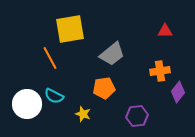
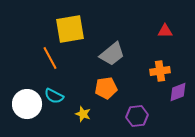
orange pentagon: moved 2 px right
purple diamond: rotated 30 degrees clockwise
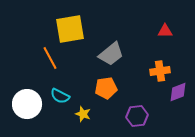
gray trapezoid: moved 1 px left
cyan semicircle: moved 6 px right
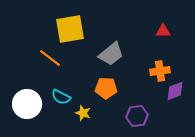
red triangle: moved 2 px left
orange line: rotated 25 degrees counterclockwise
orange pentagon: rotated 10 degrees clockwise
purple diamond: moved 3 px left, 1 px up
cyan semicircle: moved 1 px right, 1 px down
yellow star: moved 1 px up
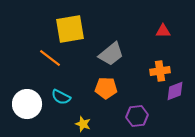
yellow star: moved 11 px down
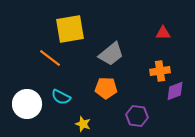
red triangle: moved 2 px down
purple hexagon: rotated 15 degrees clockwise
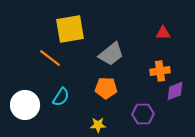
cyan semicircle: rotated 84 degrees counterclockwise
white circle: moved 2 px left, 1 px down
purple hexagon: moved 6 px right, 2 px up; rotated 10 degrees counterclockwise
yellow star: moved 15 px right, 1 px down; rotated 21 degrees counterclockwise
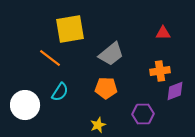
cyan semicircle: moved 1 px left, 5 px up
yellow star: rotated 21 degrees counterclockwise
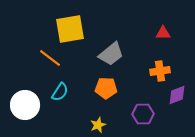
purple diamond: moved 2 px right, 4 px down
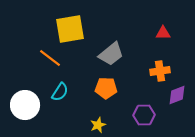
purple hexagon: moved 1 px right, 1 px down
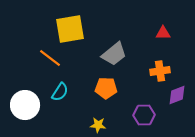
gray trapezoid: moved 3 px right
yellow star: rotated 28 degrees clockwise
